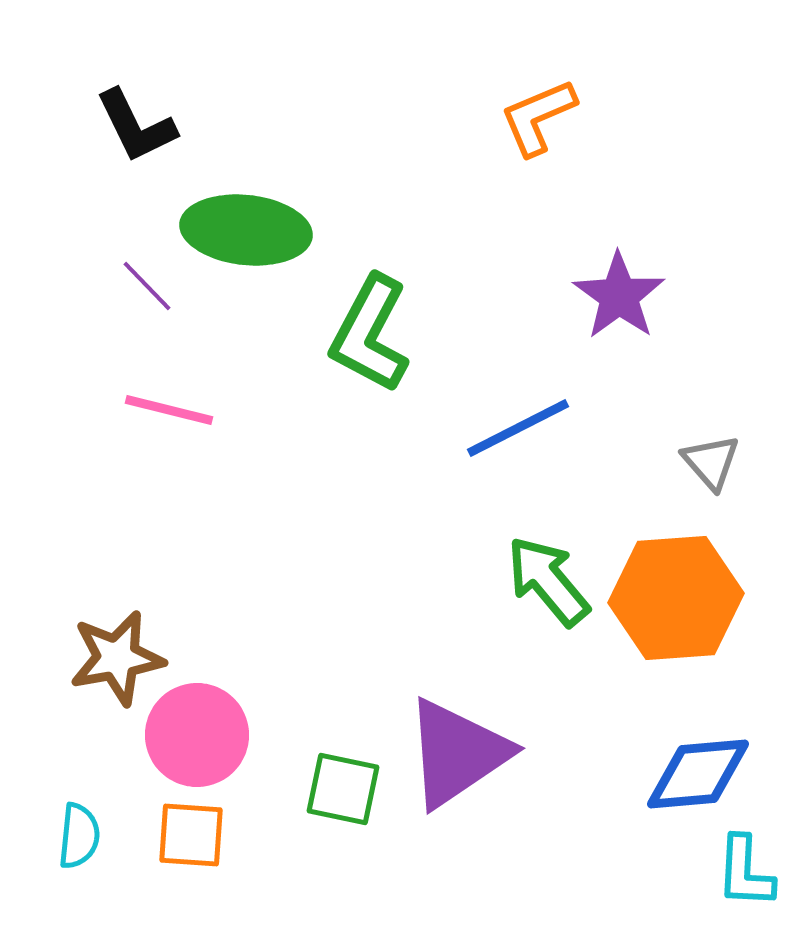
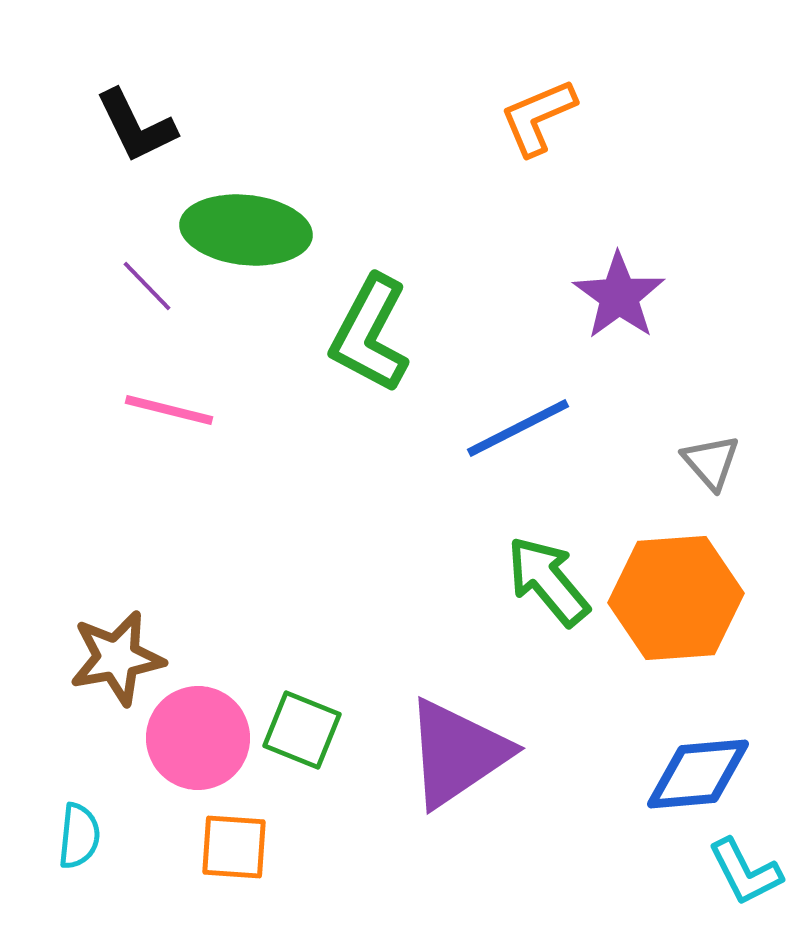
pink circle: moved 1 px right, 3 px down
green square: moved 41 px left, 59 px up; rotated 10 degrees clockwise
orange square: moved 43 px right, 12 px down
cyan L-shape: rotated 30 degrees counterclockwise
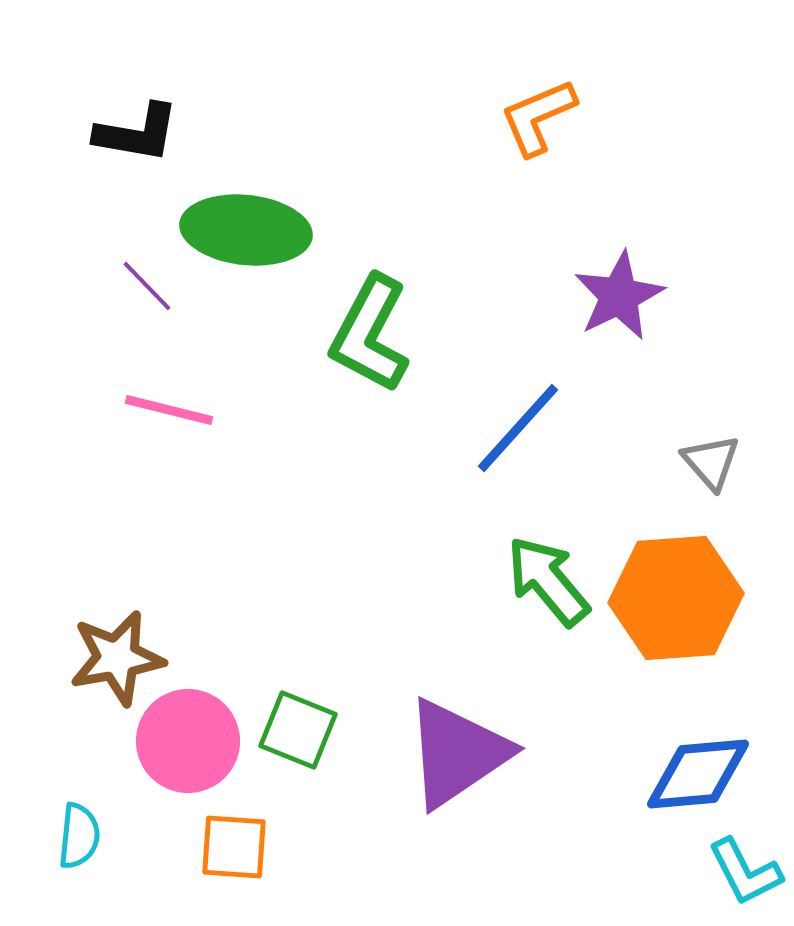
black L-shape: moved 1 px right, 7 px down; rotated 54 degrees counterclockwise
purple star: rotated 10 degrees clockwise
blue line: rotated 21 degrees counterclockwise
green square: moved 4 px left
pink circle: moved 10 px left, 3 px down
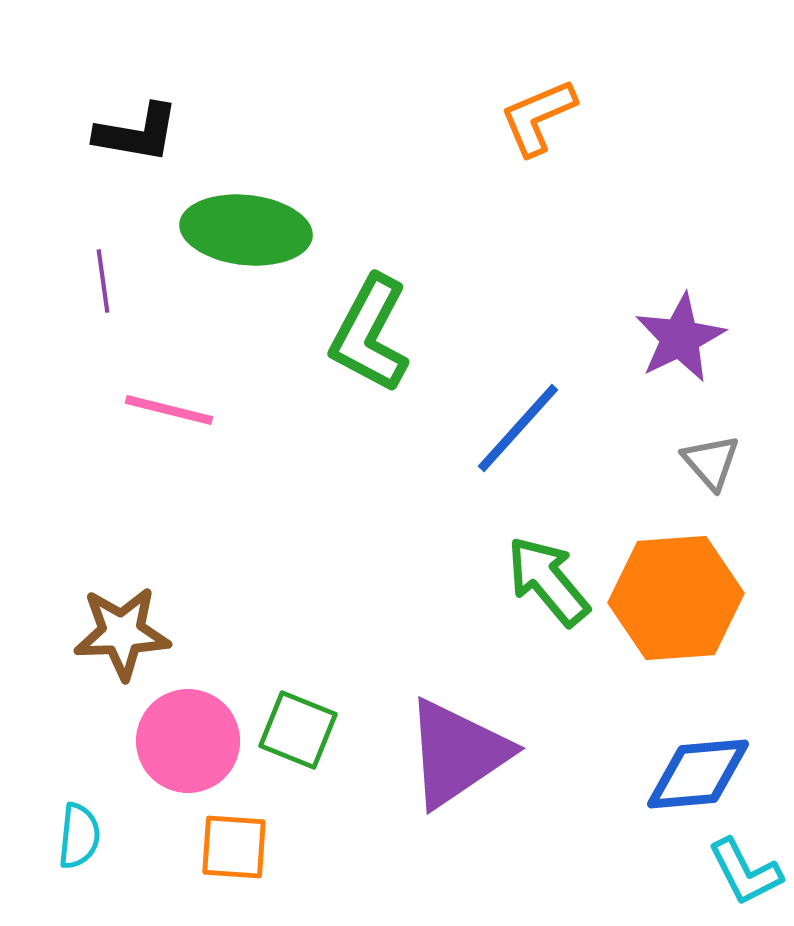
purple line: moved 44 px left, 5 px up; rotated 36 degrees clockwise
purple star: moved 61 px right, 42 px down
brown star: moved 5 px right, 25 px up; rotated 8 degrees clockwise
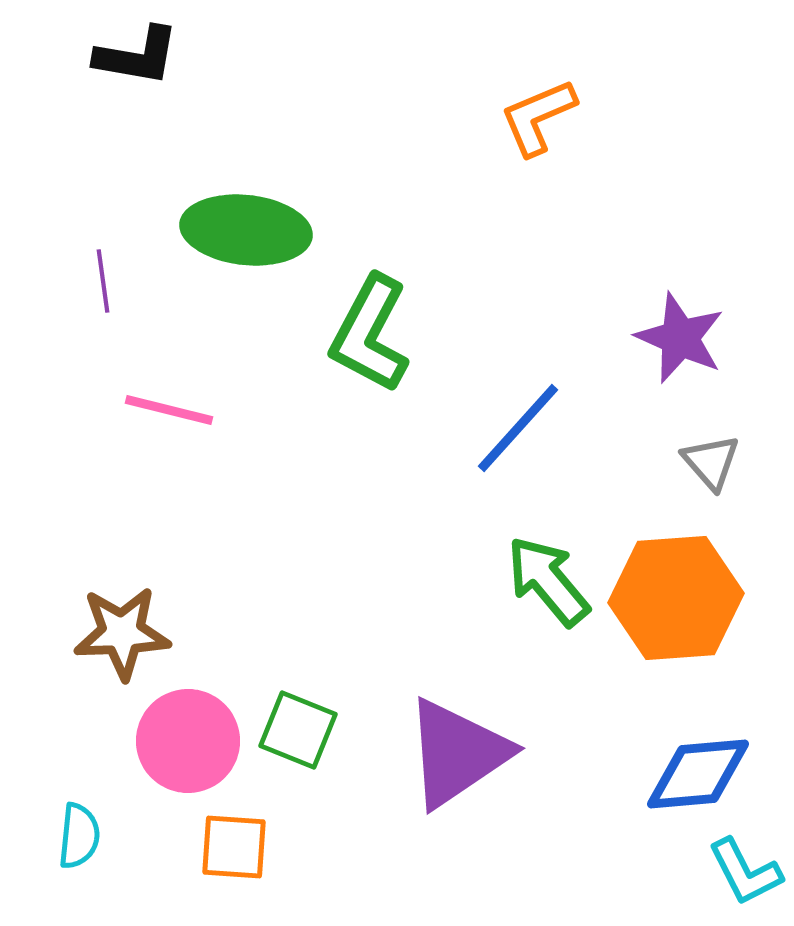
black L-shape: moved 77 px up
purple star: rotated 22 degrees counterclockwise
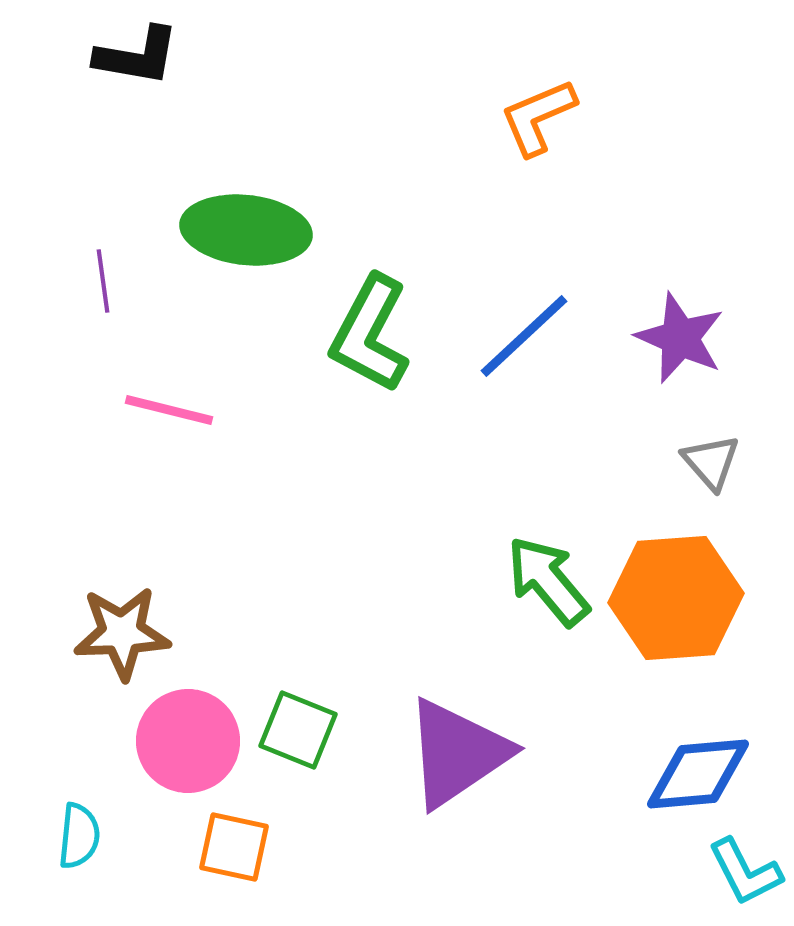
blue line: moved 6 px right, 92 px up; rotated 5 degrees clockwise
orange square: rotated 8 degrees clockwise
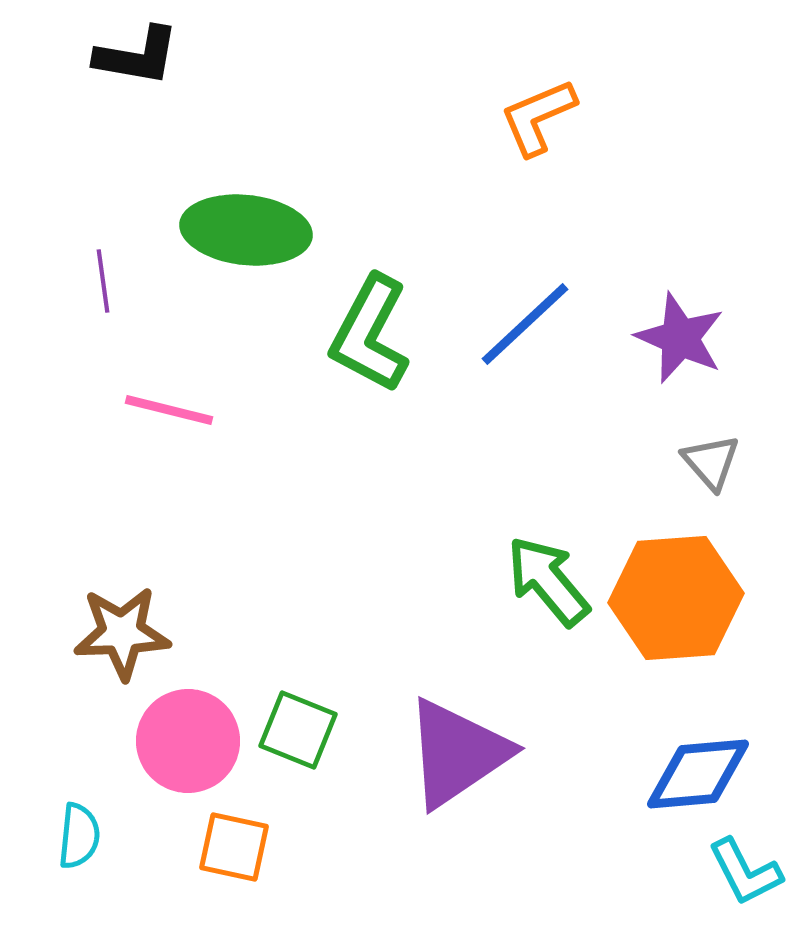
blue line: moved 1 px right, 12 px up
